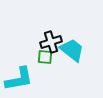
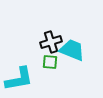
cyan trapezoid: rotated 16 degrees counterclockwise
green square: moved 5 px right, 5 px down
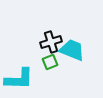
green square: rotated 28 degrees counterclockwise
cyan L-shape: rotated 12 degrees clockwise
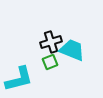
cyan L-shape: rotated 16 degrees counterclockwise
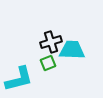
cyan trapezoid: rotated 20 degrees counterclockwise
green square: moved 2 px left, 1 px down
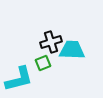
green square: moved 5 px left
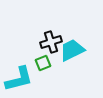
cyan trapezoid: rotated 28 degrees counterclockwise
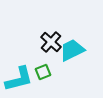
black cross: rotated 30 degrees counterclockwise
green square: moved 9 px down
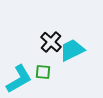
green square: rotated 28 degrees clockwise
cyan L-shape: rotated 16 degrees counterclockwise
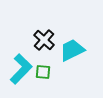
black cross: moved 7 px left, 2 px up
cyan L-shape: moved 2 px right, 10 px up; rotated 16 degrees counterclockwise
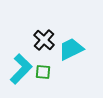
cyan trapezoid: moved 1 px left, 1 px up
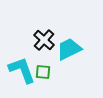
cyan trapezoid: moved 2 px left
cyan L-shape: moved 1 px right, 1 px down; rotated 64 degrees counterclockwise
